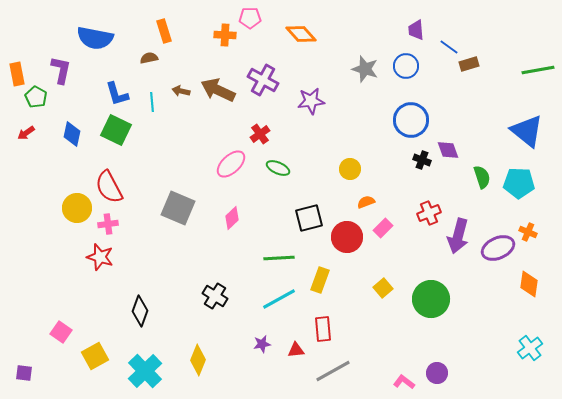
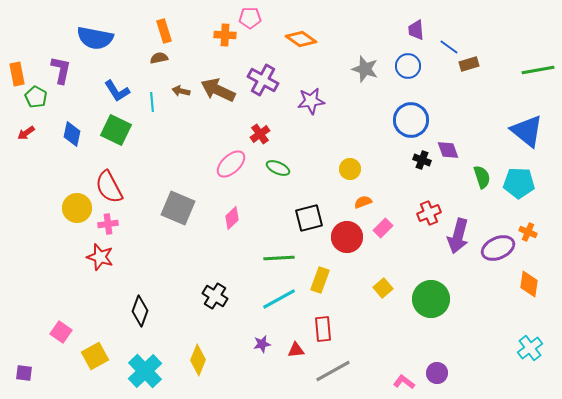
orange diamond at (301, 34): moved 5 px down; rotated 12 degrees counterclockwise
brown semicircle at (149, 58): moved 10 px right
blue circle at (406, 66): moved 2 px right
blue L-shape at (117, 94): moved 3 px up; rotated 16 degrees counterclockwise
orange semicircle at (366, 202): moved 3 px left
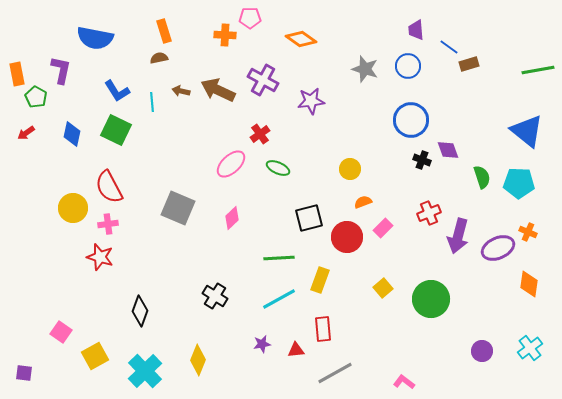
yellow circle at (77, 208): moved 4 px left
gray line at (333, 371): moved 2 px right, 2 px down
purple circle at (437, 373): moved 45 px right, 22 px up
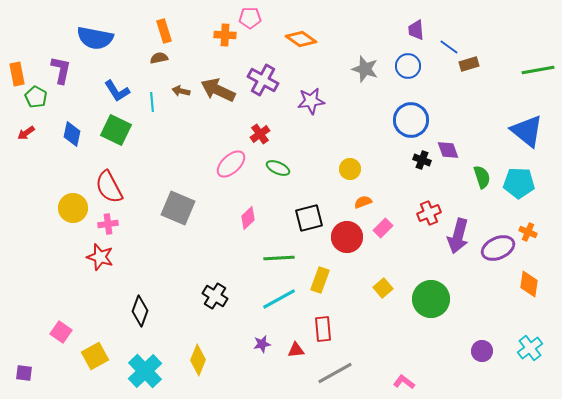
pink diamond at (232, 218): moved 16 px right
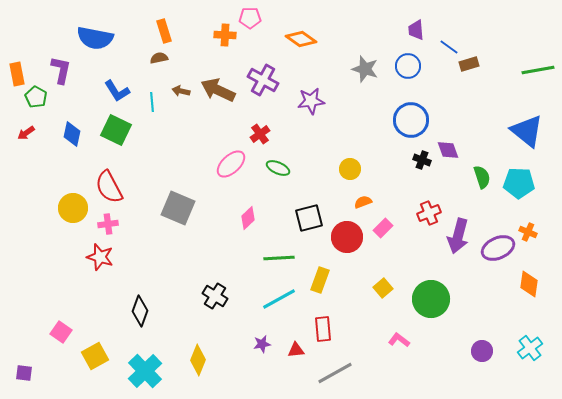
pink L-shape at (404, 382): moved 5 px left, 42 px up
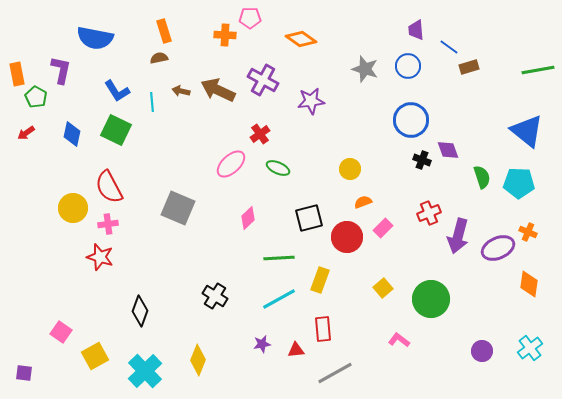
brown rectangle at (469, 64): moved 3 px down
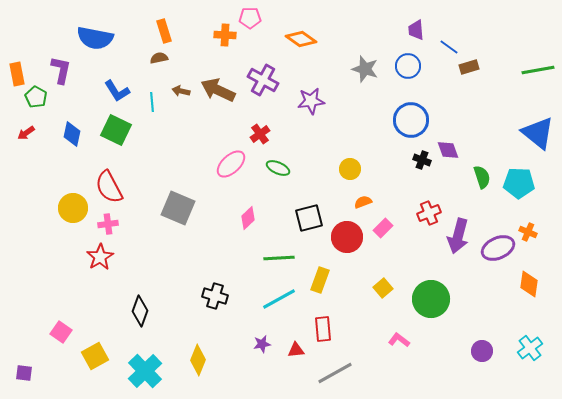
blue triangle at (527, 131): moved 11 px right, 2 px down
red star at (100, 257): rotated 24 degrees clockwise
black cross at (215, 296): rotated 15 degrees counterclockwise
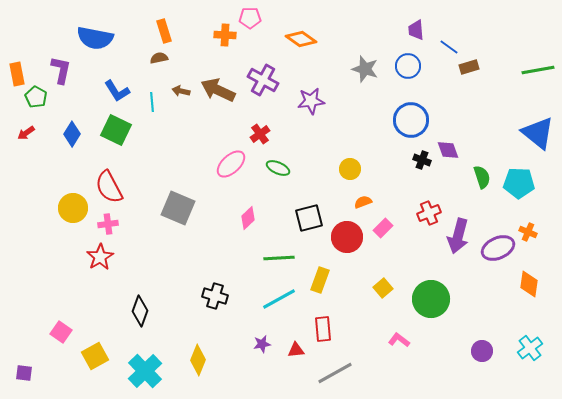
blue diamond at (72, 134): rotated 20 degrees clockwise
